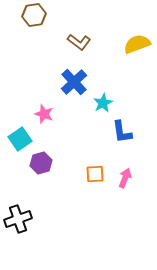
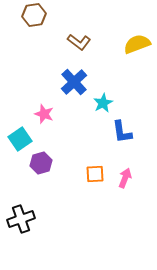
black cross: moved 3 px right
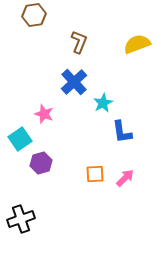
brown L-shape: rotated 105 degrees counterclockwise
pink arrow: rotated 24 degrees clockwise
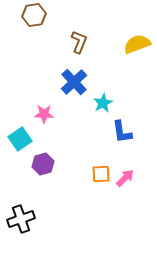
pink star: rotated 18 degrees counterclockwise
purple hexagon: moved 2 px right, 1 px down
orange square: moved 6 px right
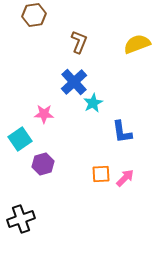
cyan star: moved 10 px left
